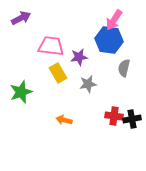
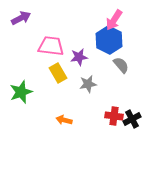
blue hexagon: rotated 20 degrees clockwise
gray semicircle: moved 3 px left, 3 px up; rotated 126 degrees clockwise
black cross: rotated 18 degrees counterclockwise
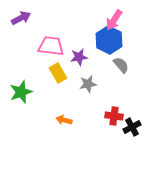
black cross: moved 8 px down
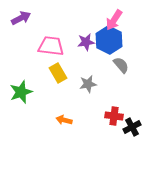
purple star: moved 7 px right, 15 px up
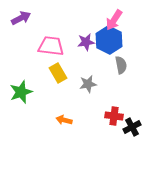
gray semicircle: rotated 30 degrees clockwise
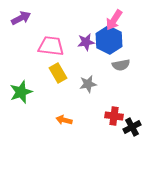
gray semicircle: rotated 90 degrees clockwise
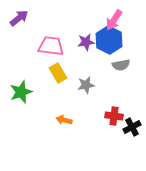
purple arrow: moved 2 px left; rotated 12 degrees counterclockwise
gray star: moved 2 px left, 1 px down
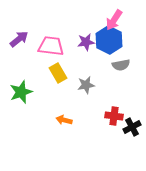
purple arrow: moved 21 px down
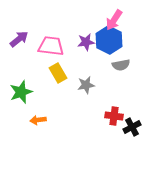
orange arrow: moved 26 px left; rotated 21 degrees counterclockwise
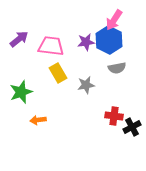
gray semicircle: moved 4 px left, 3 px down
